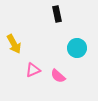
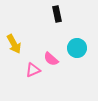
pink semicircle: moved 7 px left, 17 px up
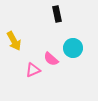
yellow arrow: moved 3 px up
cyan circle: moved 4 px left
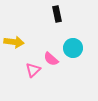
yellow arrow: moved 1 px down; rotated 54 degrees counterclockwise
pink triangle: rotated 21 degrees counterclockwise
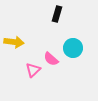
black rectangle: rotated 28 degrees clockwise
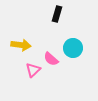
yellow arrow: moved 7 px right, 3 px down
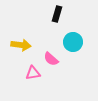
cyan circle: moved 6 px up
pink triangle: moved 3 px down; rotated 35 degrees clockwise
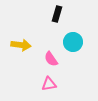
pink semicircle: rotated 14 degrees clockwise
pink triangle: moved 16 px right, 11 px down
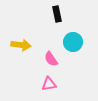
black rectangle: rotated 28 degrees counterclockwise
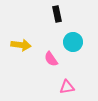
pink triangle: moved 18 px right, 3 px down
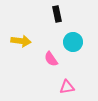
yellow arrow: moved 4 px up
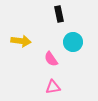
black rectangle: moved 2 px right
pink triangle: moved 14 px left
